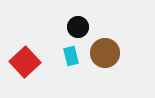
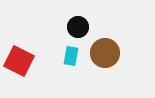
cyan rectangle: rotated 24 degrees clockwise
red square: moved 6 px left, 1 px up; rotated 20 degrees counterclockwise
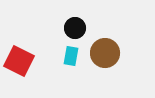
black circle: moved 3 px left, 1 px down
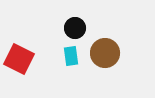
cyan rectangle: rotated 18 degrees counterclockwise
red square: moved 2 px up
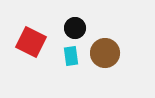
red square: moved 12 px right, 17 px up
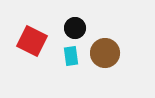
red square: moved 1 px right, 1 px up
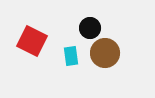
black circle: moved 15 px right
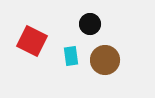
black circle: moved 4 px up
brown circle: moved 7 px down
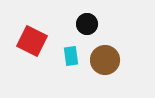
black circle: moved 3 px left
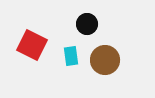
red square: moved 4 px down
